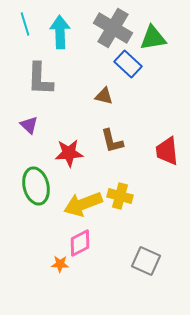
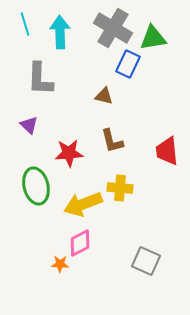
blue rectangle: rotated 72 degrees clockwise
yellow cross: moved 8 px up; rotated 10 degrees counterclockwise
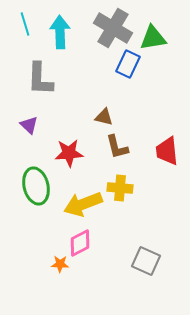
brown triangle: moved 21 px down
brown L-shape: moved 5 px right, 6 px down
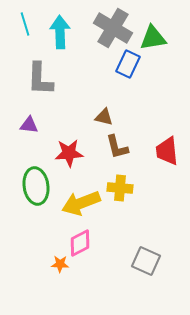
purple triangle: rotated 36 degrees counterclockwise
green ellipse: rotated 6 degrees clockwise
yellow arrow: moved 2 px left, 1 px up
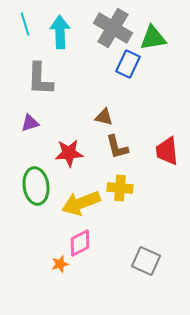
purple triangle: moved 1 px right, 2 px up; rotated 24 degrees counterclockwise
orange star: rotated 18 degrees counterclockwise
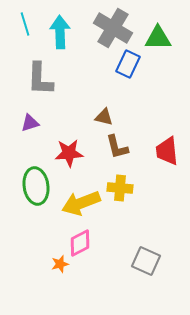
green triangle: moved 5 px right; rotated 8 degrees clockwise
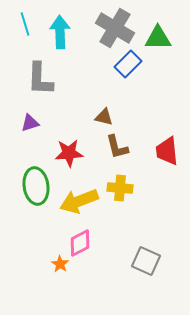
gray cross: moved 2 px right
blue rectangle: rotated 20 degrees clockwise
yellow arrow: moved 2 px left, 2 px up
orange star: rotated 24 degrees counterclockwise
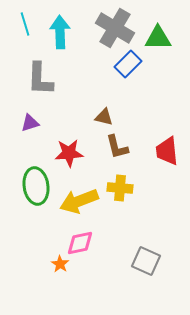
pink diamond: rotated 16 degrees clockwise
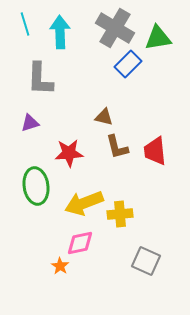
green triangle: rotated 8 degrees counterclockwise
red trapezoid: moved 12 px left
yellow cross: moved 26 px down; rotated 10 degrees counterclockwise
yellow arrow: moved 5 px right, 2 px down
orange star: moved 2 px down
